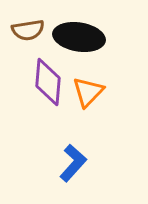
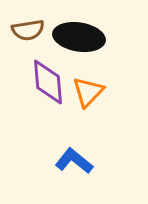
purple diamond: rotated 9 degrees counterclockwise
blue L-shape: moved 1 px right, 2 px up; rotated 93 degrees counterclockwise
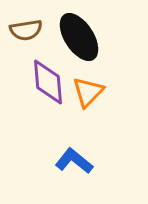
brown semicircle: moved 2 px left
black ellipse: rotated 48 degrees clockwise
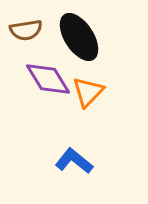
purple diamond: moved 3 px up; rotated 27 degrees counterclockwise
